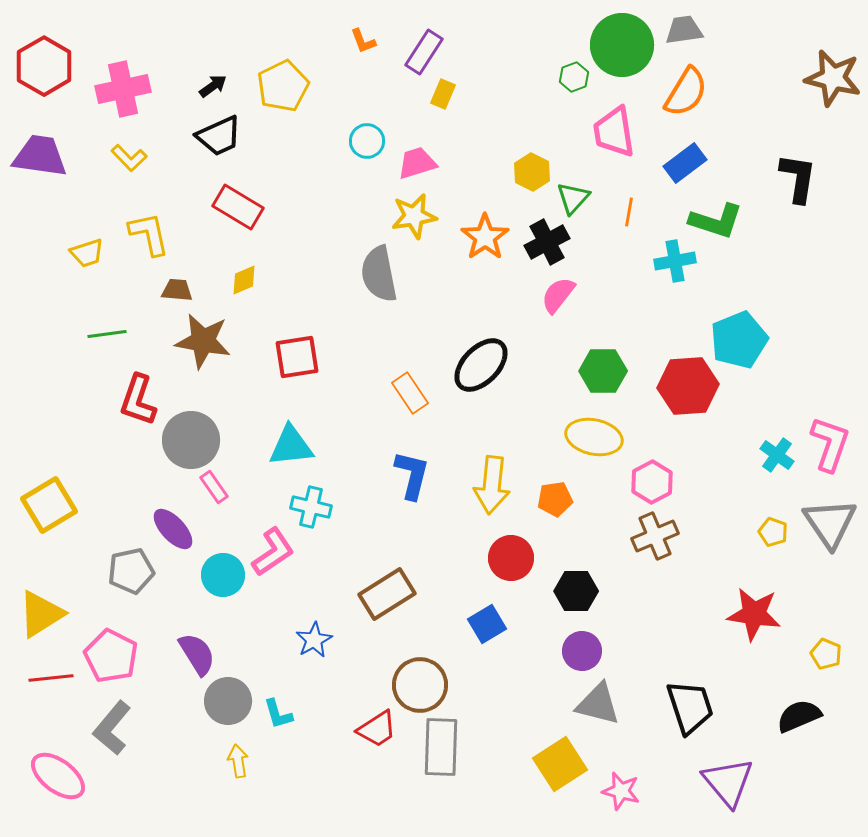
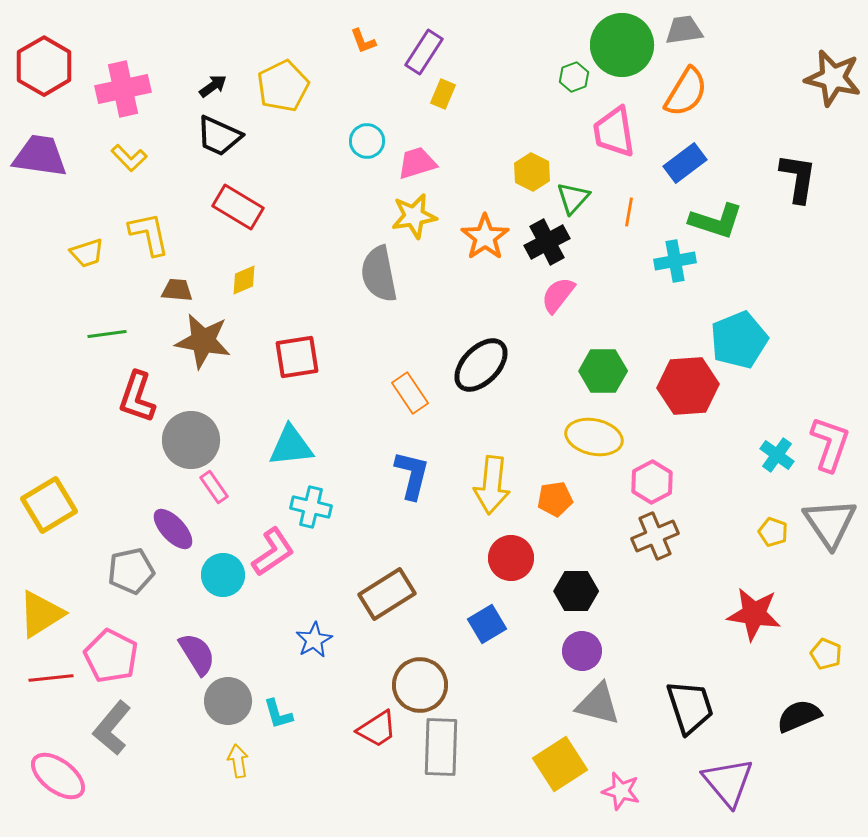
black trapezoid at (219, 136): rotated 48 degrees clockwise
red L-shape at (138, 400): moved 1 px left, 3 px up
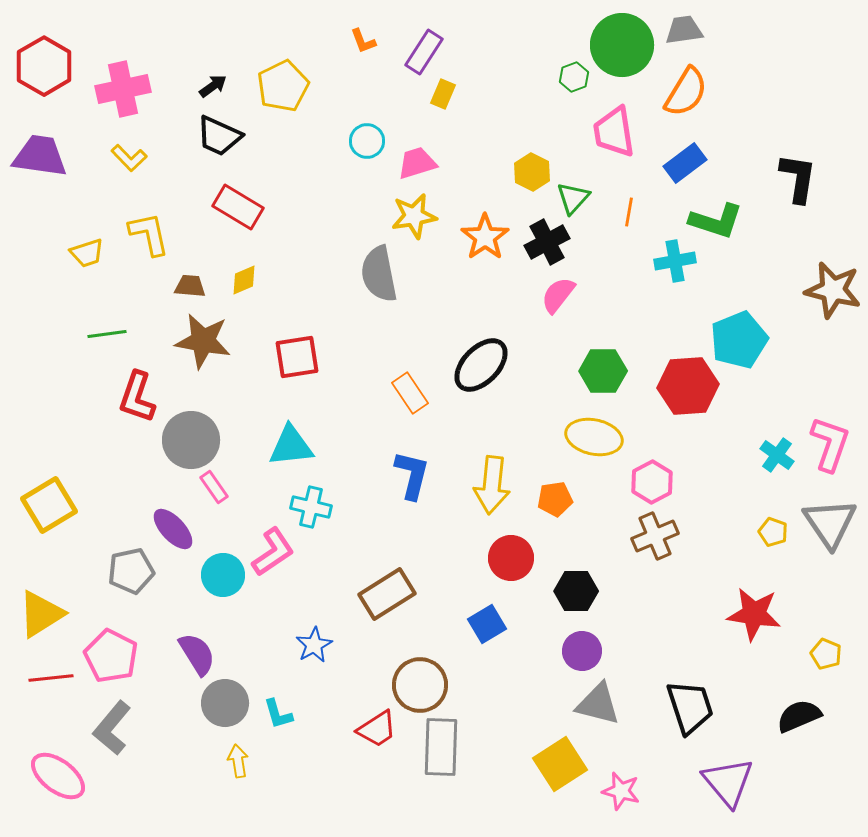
brown star at (833, 78): moved 212 px down
brown trapezoid at (177, 290): moved 13 px right, 4 px up
blue star at (314, 640): moved 5 px down
gray circle at (228, 701): moved 3 px left, 2 px down
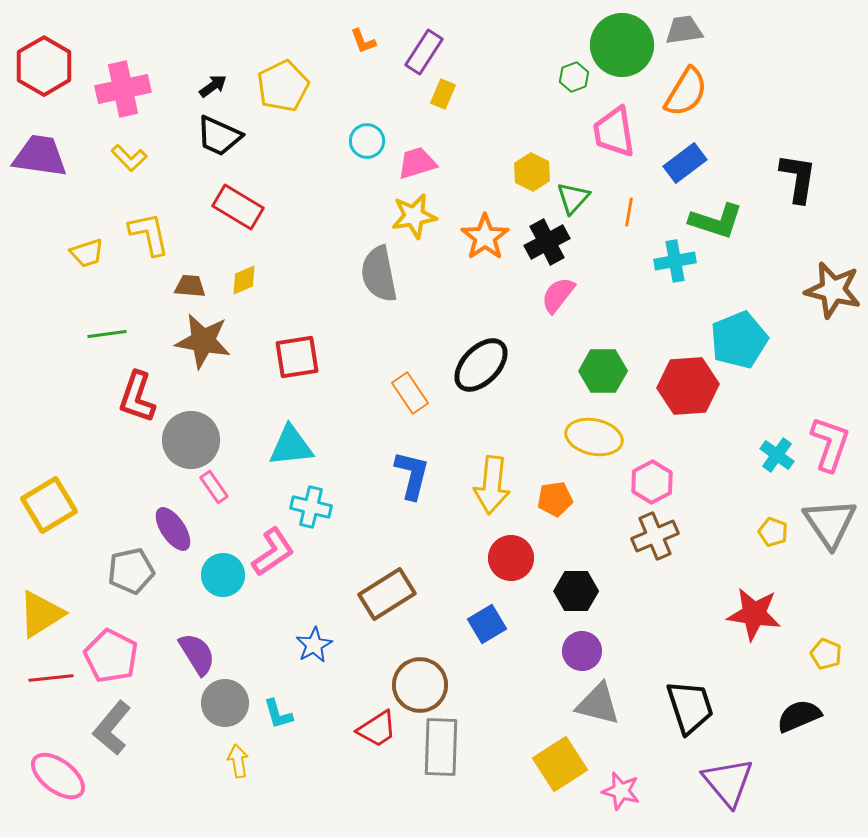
purple ellipse at (173, 529): rotated 9 degrees clockwise
